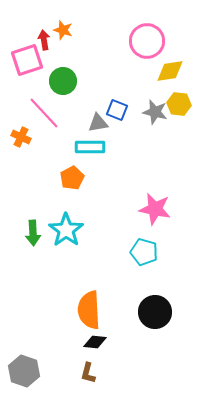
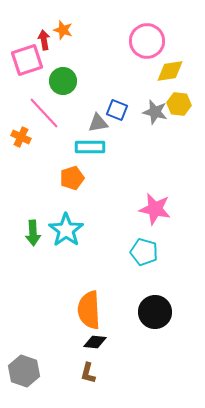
orange pentagon: rotated 10 degrees clockwise
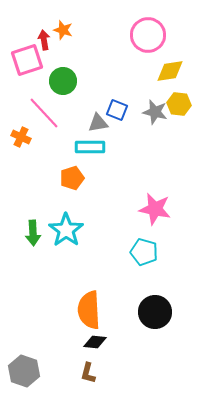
pink circle: moved 1 px right, 6 px up
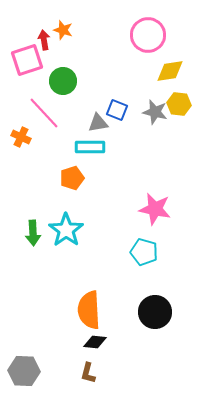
gray hexagon: rotated 16 degrees counterclockwise
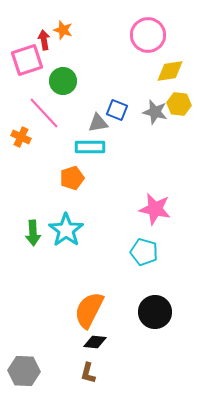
orange semicircle: rotated 30 degrees clockwise
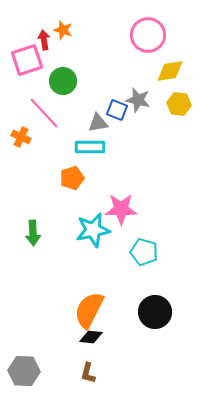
gray star: moved 17 px left, 12 px up
pink star: moved 34 px left; rotated 12 degrees counterclockwise
cyan star: moved 27 px right; rotated 24 degrees clockwise
black diamond: moved 4 px left, 5 px up
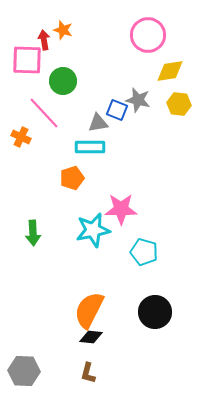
pink square: rotated 20 degrees clockwise
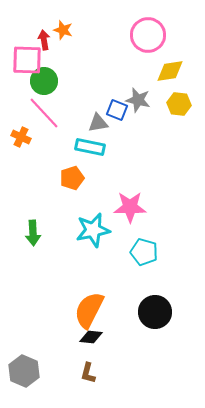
green circle: moved 19 px left
cyan rectangle: rotated 12 degrees clockwise
pink star: moved 9 px right, 2 px up
gray hexagon: rotated 20 degrees clockwise
